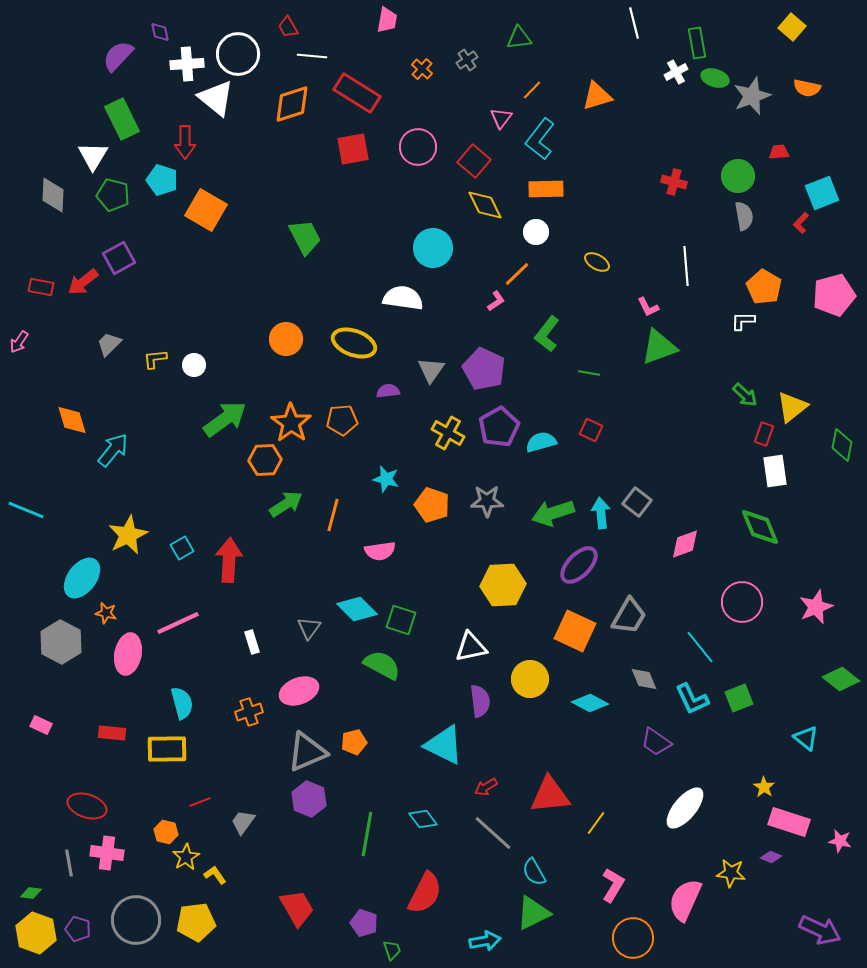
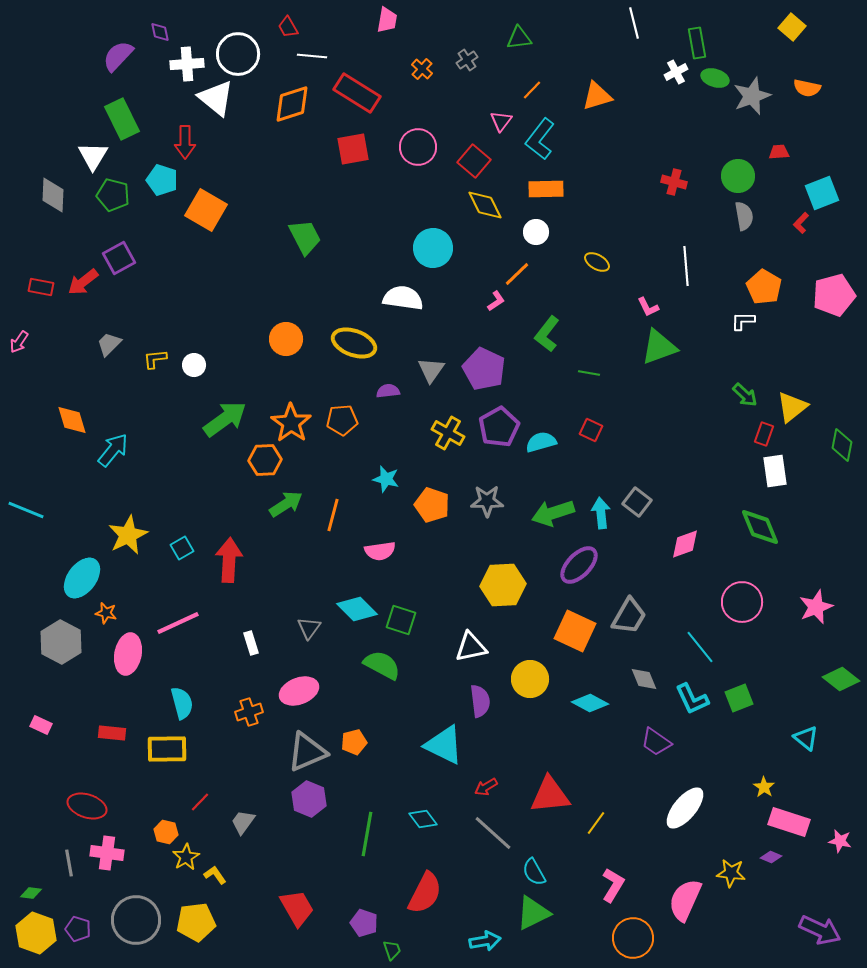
pink triangle at (501, 118): moved 3 px down
white rectangle at (252, 642): moved 1 px left, 1 px down
red line at (200, 802): rotated 25 degrees counterclockwise
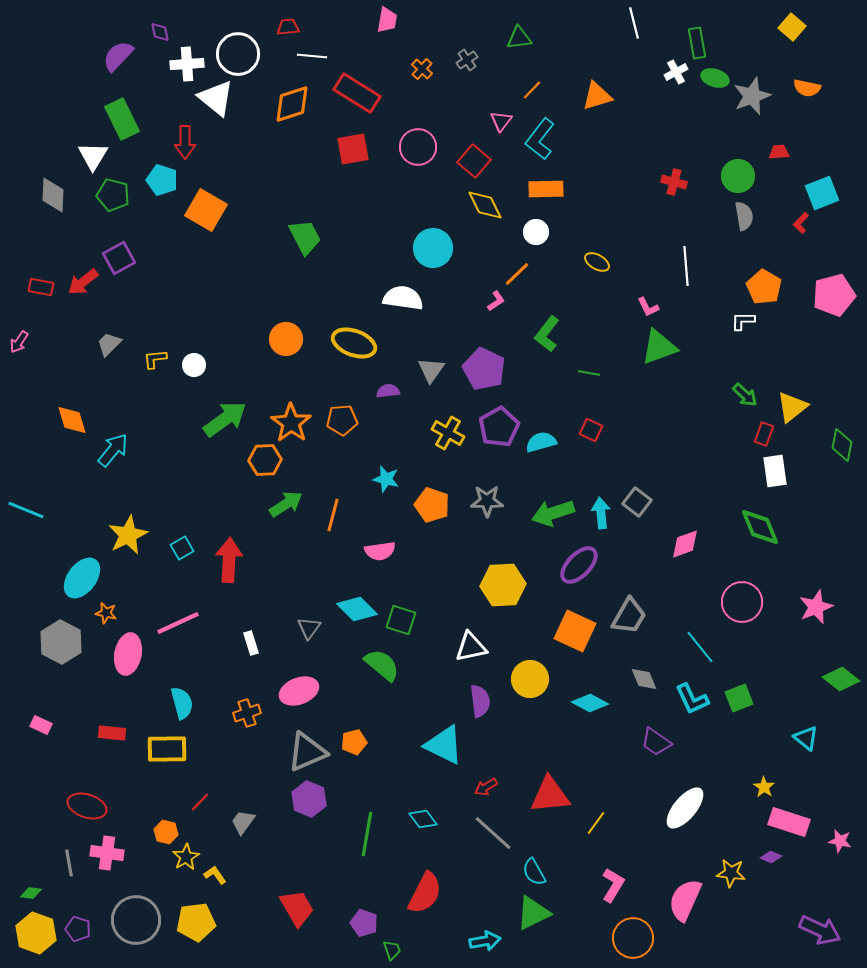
red trapezoid at (288, 27): rotated 115 degrees clockwise
green semicircle at (382, 665): rotated 12 degrees clockwise
orange cross at (249, 712): moved 2 px left, 1 px down
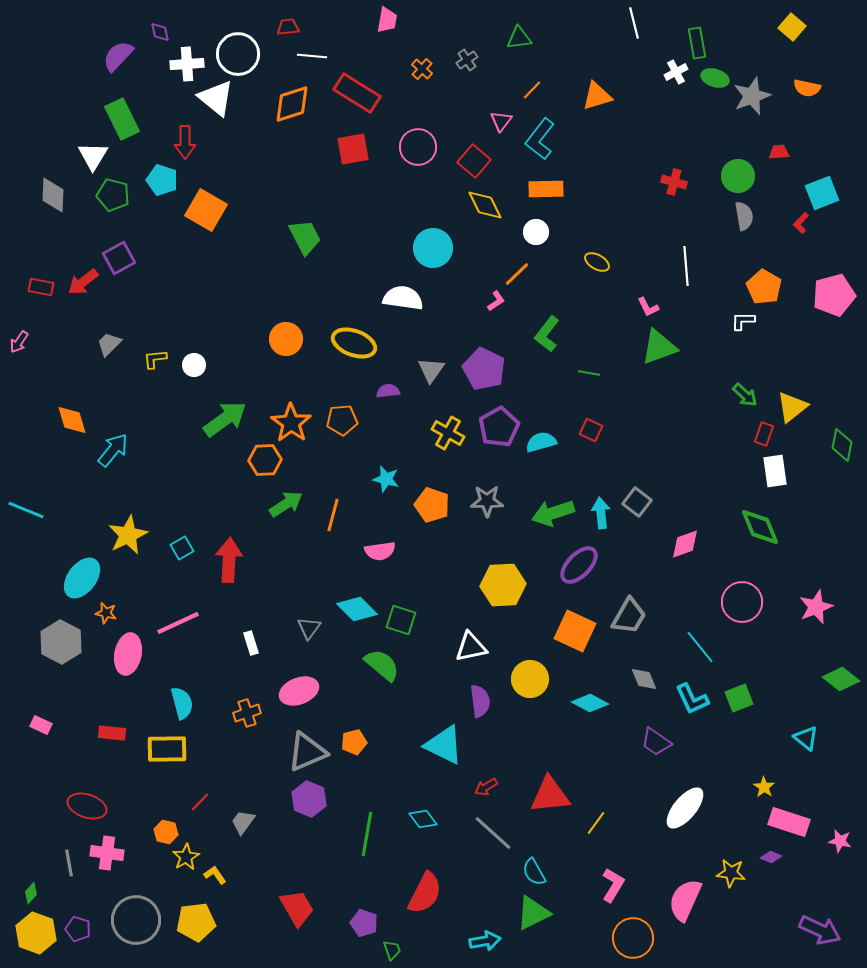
green diamond at (31, 893): rotated 55 degrees counterclockwise
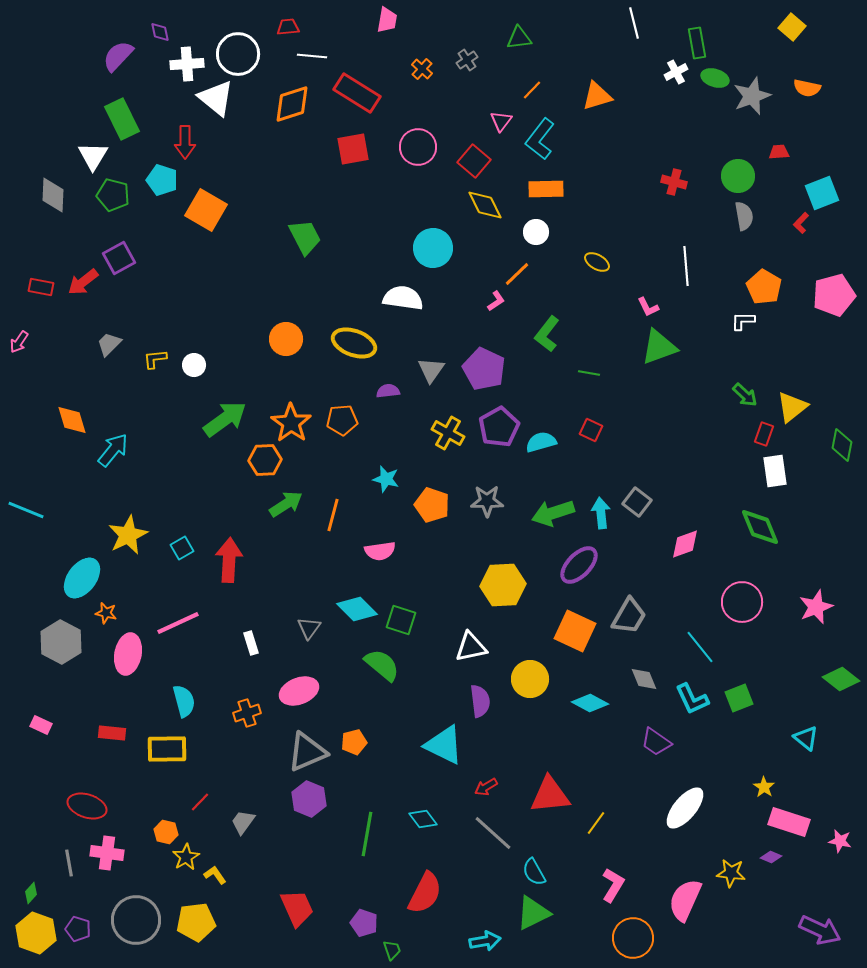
cyan semicircle at (182, 703): moved 2 px right, 2 px up
red trapezoid at (297, 908): rotated 6 degrees clockwise
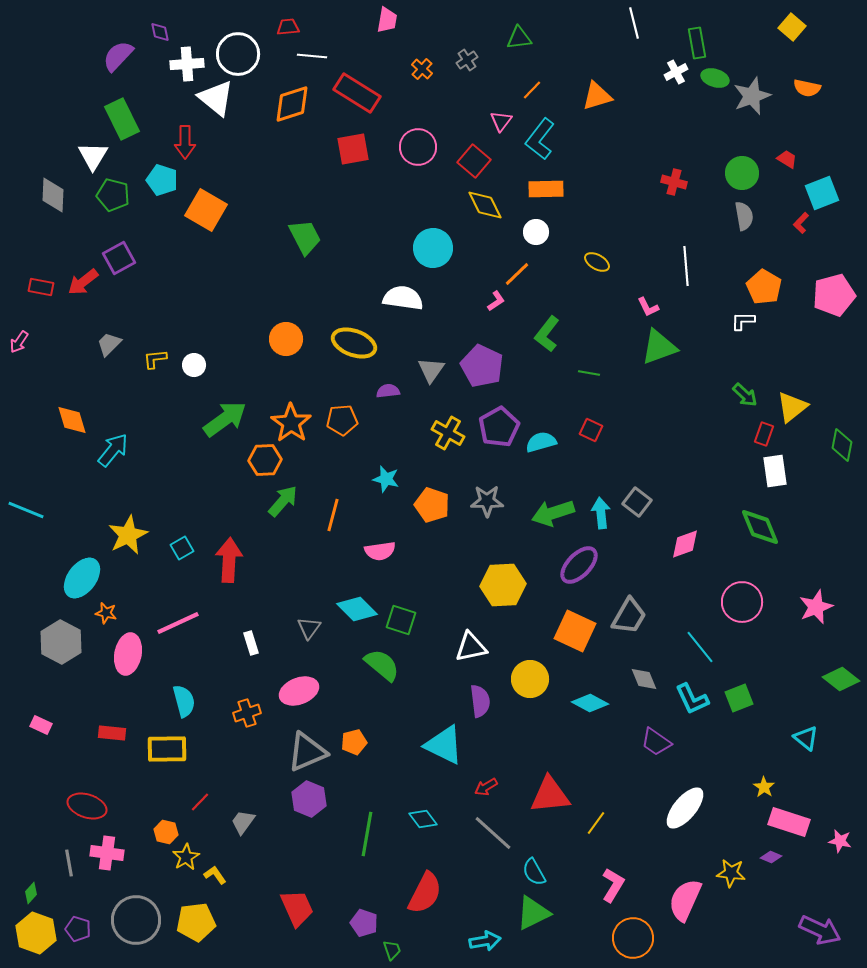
red trapezoid at (779, 152): moved 8 px right, 7 px down; rotated 35 degrees clockwise
green circle at (738, 176): moved 4 px right, 3 px up
purple pentagon at (484, 369): moved 2 px left, 3 px up
green arrow at (286, 504): moved 3 px left, 3 px up; rotated 16 degrees counterclockwise
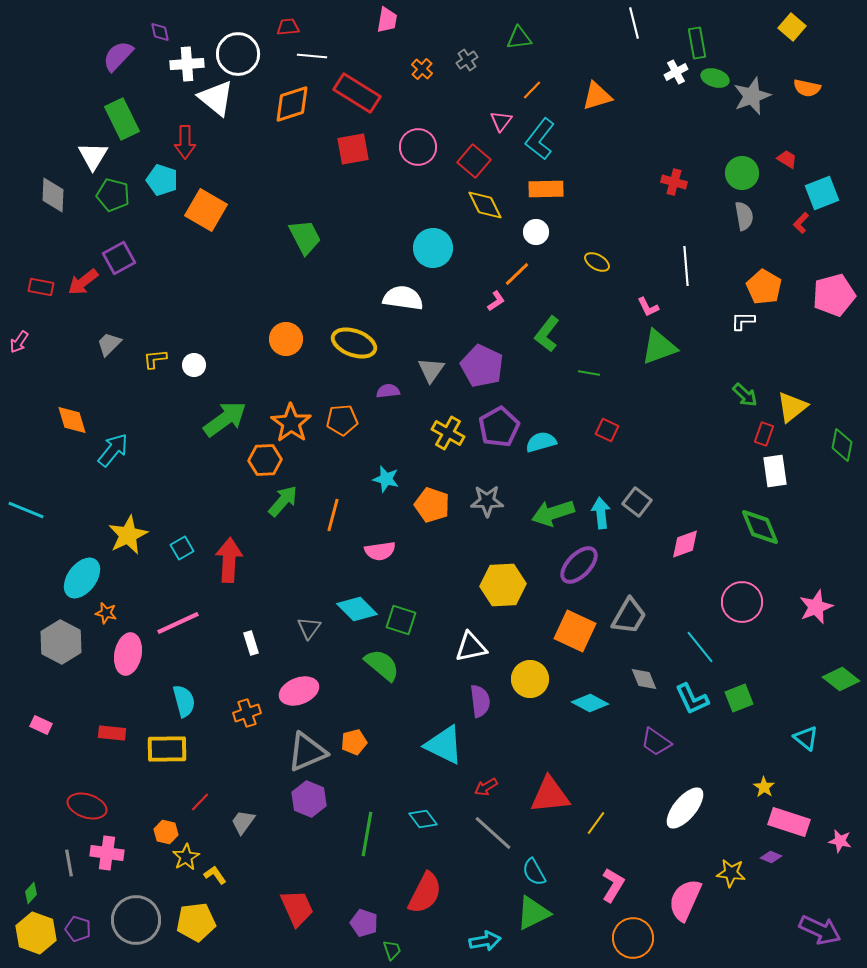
red square at (591, 430): moved 16 px right
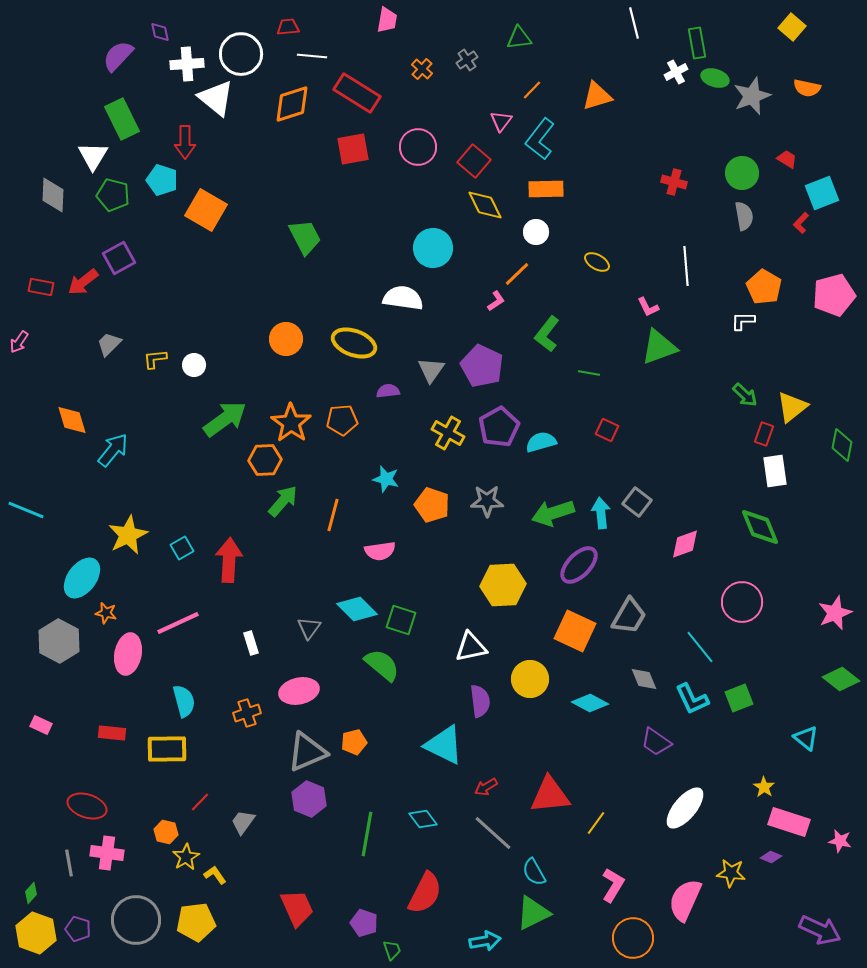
white circle at (238, 54): moved 3 px right
pink star at (816, 607): moved 19 px right, 6 px down
gray hexagon at (61, 642): moved 2 px left, 1 px up
pink ellipse at (299, 691): rotated 9 degrees clockwise
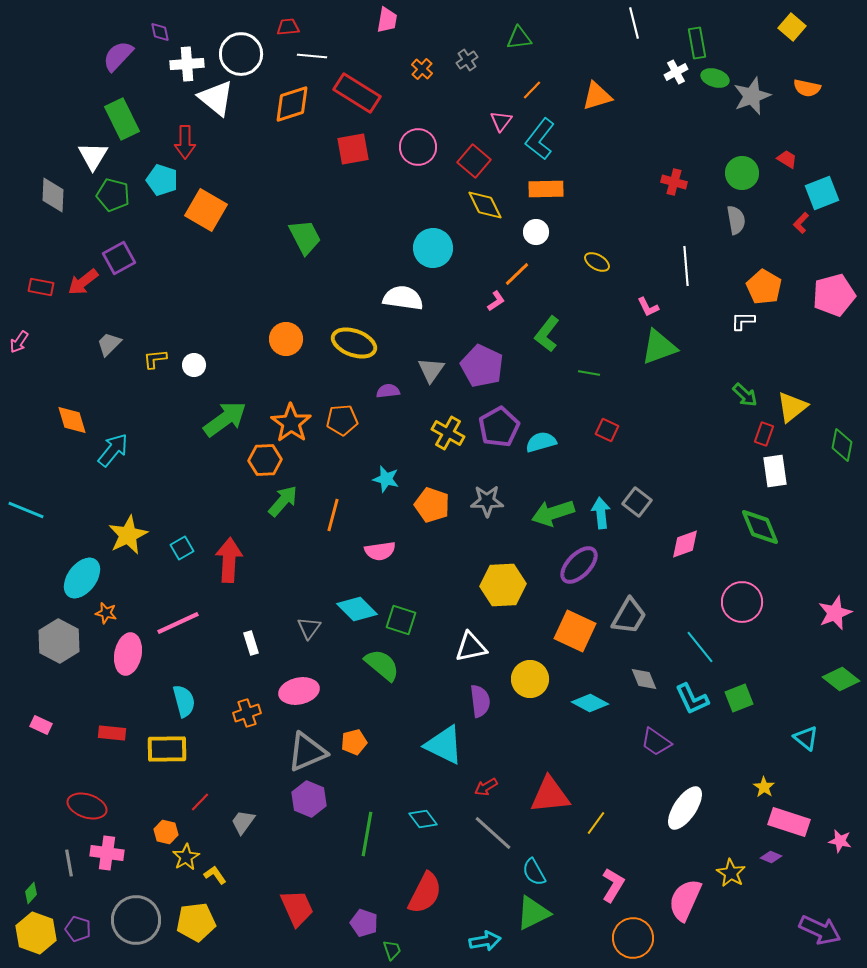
gray semicircle at (744, 216): moved 8 px left, 4 px down
white ellipse at (685, 808): rotated 6 degrees counterclockwise
yellow star at (731, 873): rotated 24 degrees clockwise
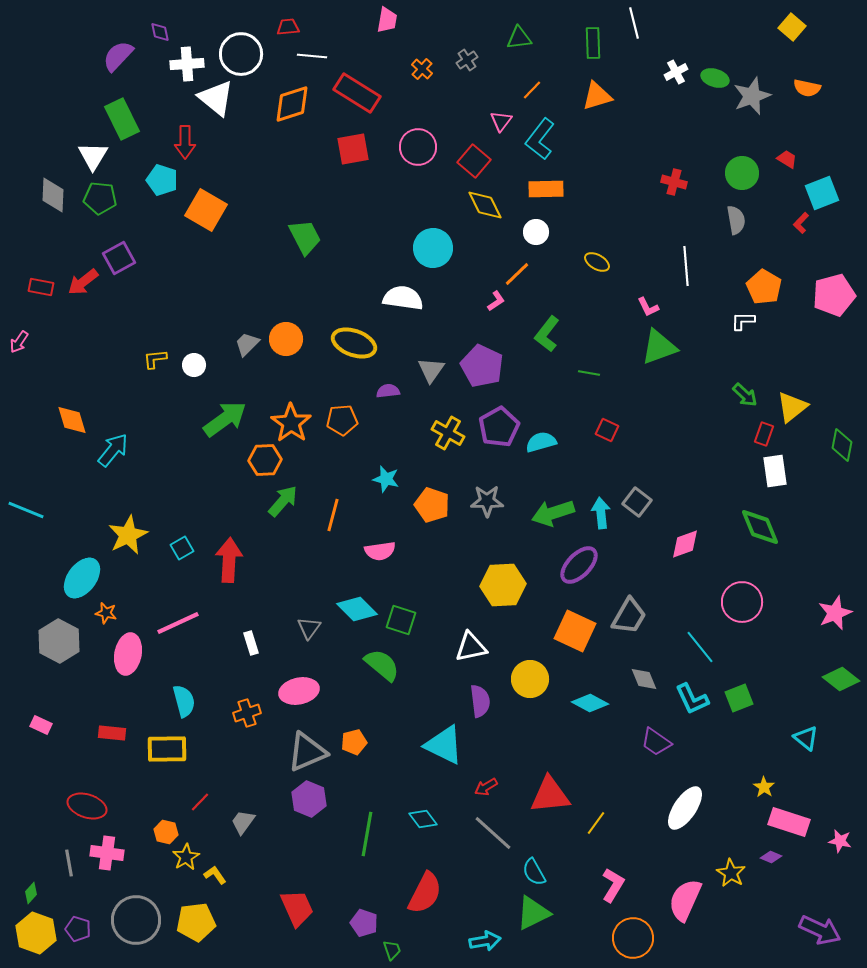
green rectangle at (697, 43): moved 104 px left; rotated 8 degrees clockwise
green pentagon at (113, 195): moved 13 px left, 3 px down; rotated 8 degrees counterclockwise
gray trapezoid at (109, 344): moved 138 px right
